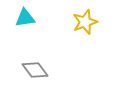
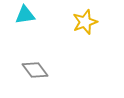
cyan triangle: moved 3 px up
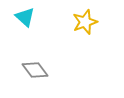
cyan triangle: moved 2 px down; rotated 50 degrees clockwise
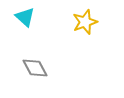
gray diamond: moved 2 px up; rotated 8 degrees clockwise
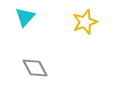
cyan triangle: rotated 30 degrees clockwise
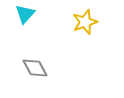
cyan triangle: moved 3 px up
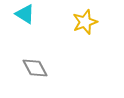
cyan triangle: rotated 40 degrees counterclockwise
